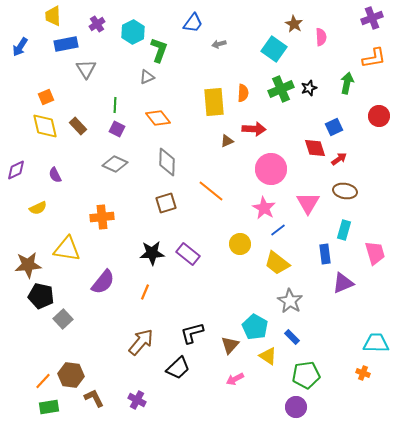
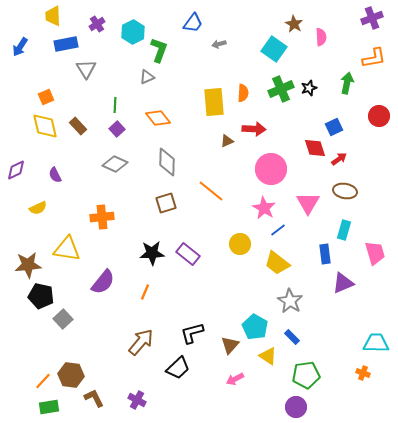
purple square at (117, 129): rotated 21 degrees clockwise
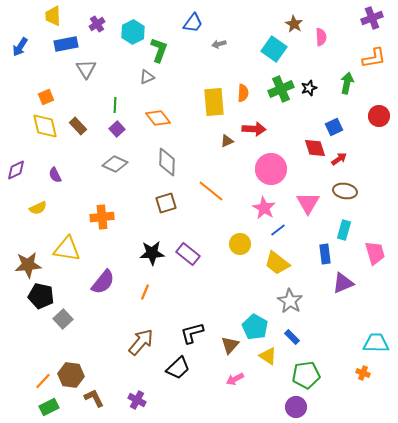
green rectangle at (49, 407): rotated 18 degrees counterclockwise
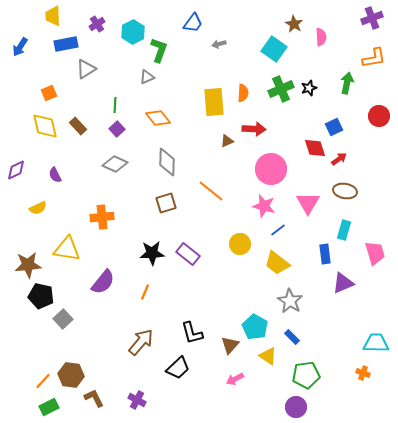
gray triangle at (86, 69): rotated 30 degrees clockwise
orange square at (46, 97): moved 3 px right, 4 px up
pink star at (264, 208): moved 2 px up; rotated 15 degrees counterclockwise
black L-shape at (192, 333): rotated 90 degrees counterclockwise
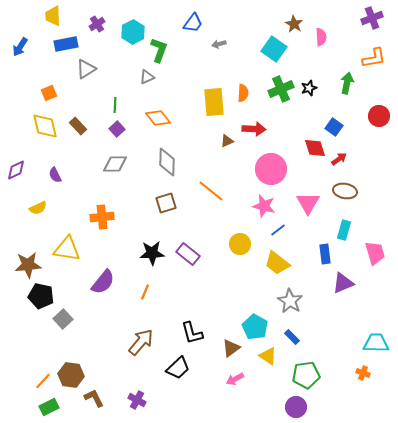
blue square at (334, 127): rotated 30 degrees counterclockwise
gray diamond at (115, 164): rotated 25 degrees counterclockwise
brown triangle at (230, 345): moved 1 px right, 3 px down; rotated 12 degrees clockwise
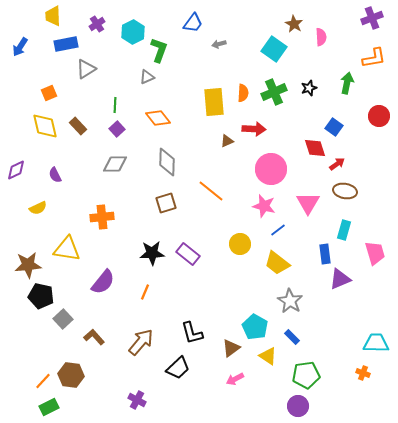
green cross at (281, 89): moved 7 px left, 3 px down
red arrow at (339, 159): moved 2 px left, 5 px down
purple triangle at (343, 283): moved 3 px left, 4 px up
brown L-shape at (94, 398): moved 61 px up; rotated 15 degrees counterclockwise
purple circle at (296, 407): moved 2 px right, 1 px up
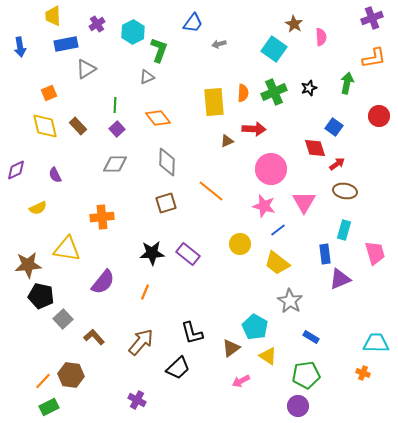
blue arrow at (20, 47): rotated 42 degrees counterclockwise
pink triangle at (308, 203): moved 4 px left, 1 px up
blue rectangle at (292, 337): moved 19 px right; rotated 14 degrees counterclockwise
pink arrow at (235, 379): moved 6 px right, 2 px down
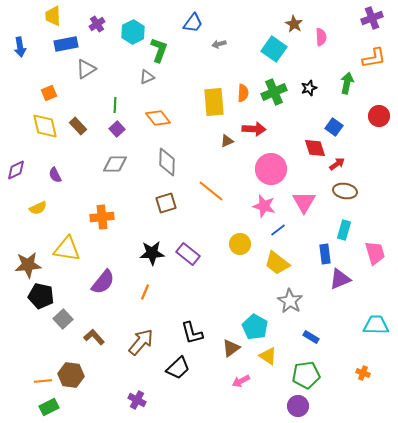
cyan trapezoid at (376, 343): moved 18 px up
orange line at (43, 381): rotated 42 degrees clockwise
